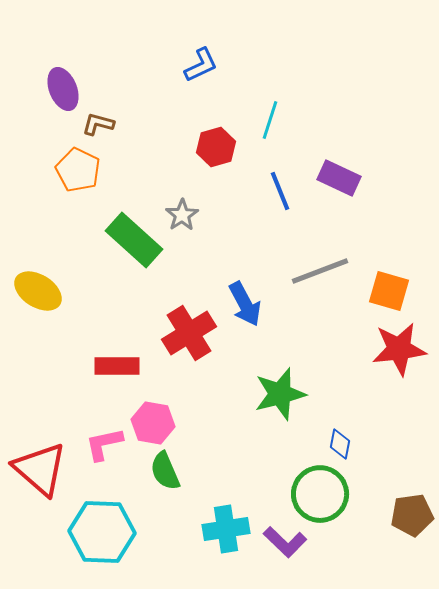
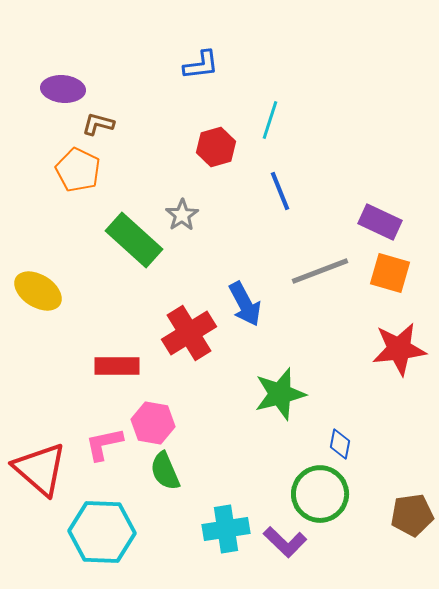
blue L-shape: rotated 18 degrees clockwise
purple ellipse: rotated 63 degrees counterclockwise
purple rectangle: moved 41 px right, 44 px down
orange square: moved 1 px right, 18 px up
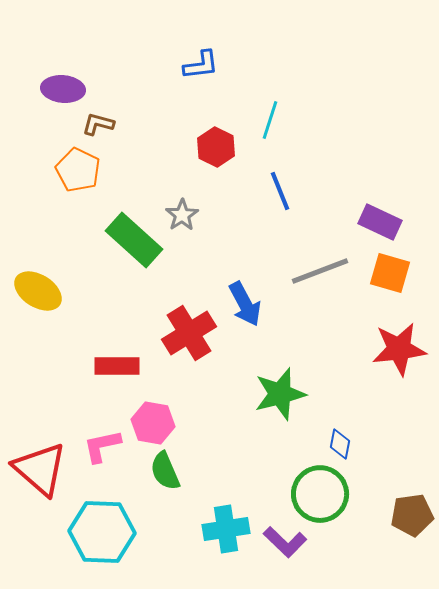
red hexagon: rotated 18 degrees counterclockwise
pink L-shape: moved 2 px left, 2 px down
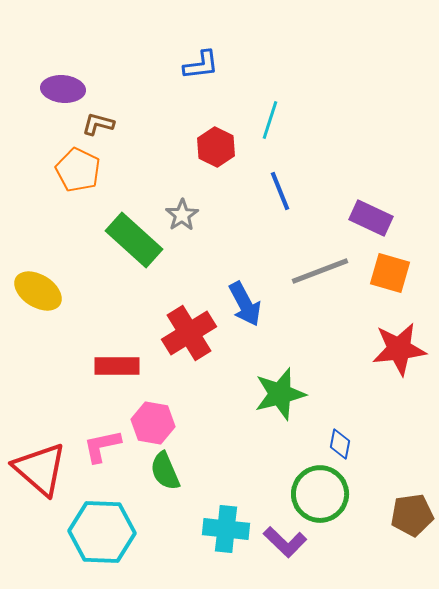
purple rectangle: moved 9 px left, 4 px up
cyan cross: rotated 15 degrees clockwise
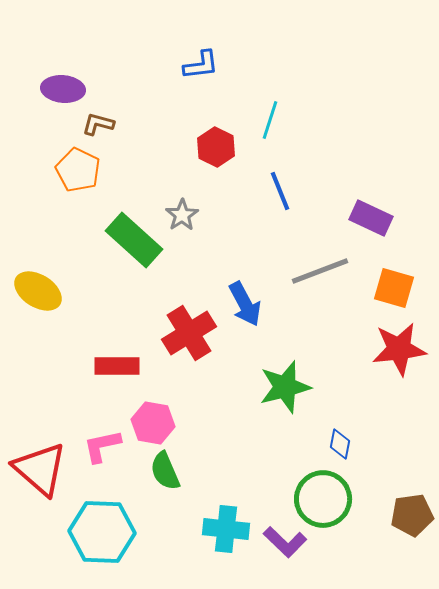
orange square: moved 4 px right, 15 px down
green star: moved 5 px right, 7 px up
green circle: moved 3 px right, 5 px down
